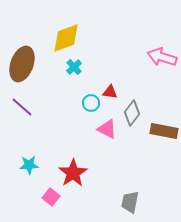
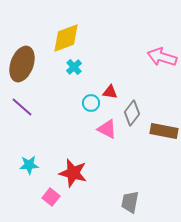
red star: rotated 24 degrees counterclockwise
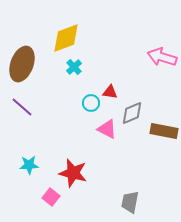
gray diamond: rotated 30 degrees clockwise
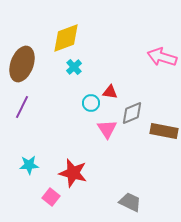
purple line: rotated 75 degrees clockwise
pink triangle: rotated 30 degrees clockwise
gray trapezoid: rotated 105 degrees clockwise
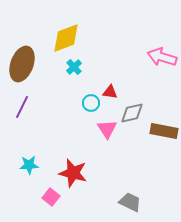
gray diamond: rotated 10 degrees clockwise
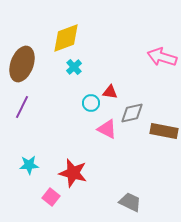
pink triangle: rotated 30 degrees counterclockwise
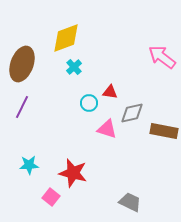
pink arrow: rotated 20 degrees clockwise
cyan circle: moved 2 px left
pink triangle: rotated 10 degrees counterclockwise
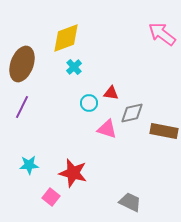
pink arrow: moved 23 px up
red triangle: moved 1 px right, 1 px down
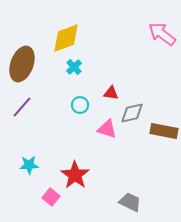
cyan circle: moved 9 px left, 2 px down
purple line: rotated 15 degrees clockwise
red star: moved 2 px right, 2 px down; rotated 20 degrees clockwise
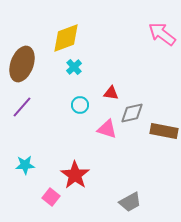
cyan star: moved 4 px left
gray trapezoid: rotated 125 degrees clockwise
